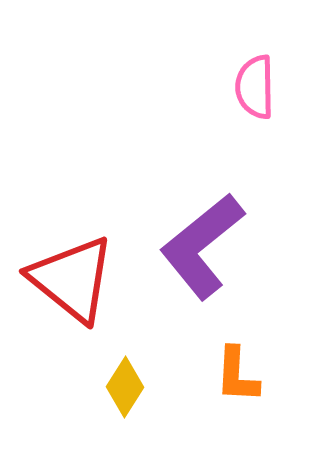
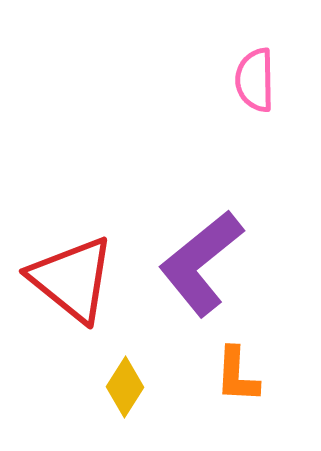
pink semicircle: moved 7 px up
purple L-shape: moved 1 px left, 17 px down
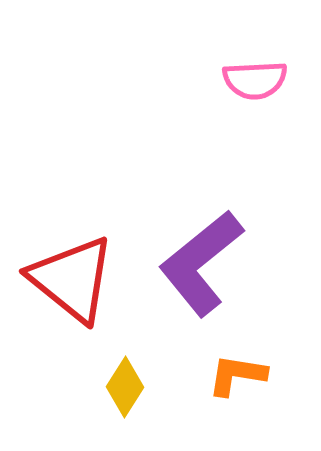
pink semicircle: rotated 92 degrees counterclockwise
orange L-shape: rotated 96 degrees clockwise
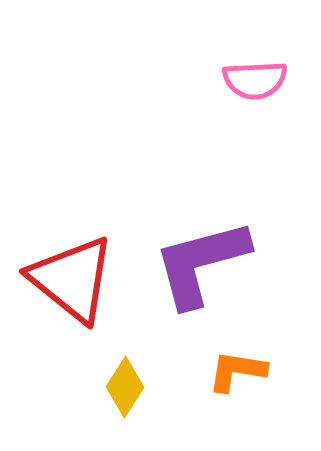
purple L-shape: rotated 24 degrees clockwise
orange L-shape: moved 4 px up
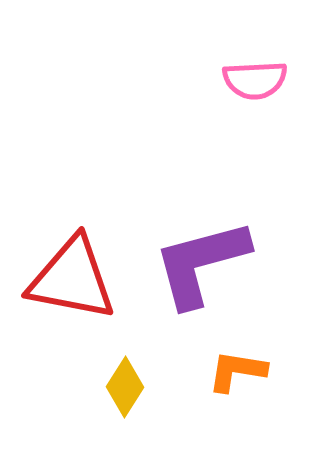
red triangle: rotated 28 degrees counterclockwise
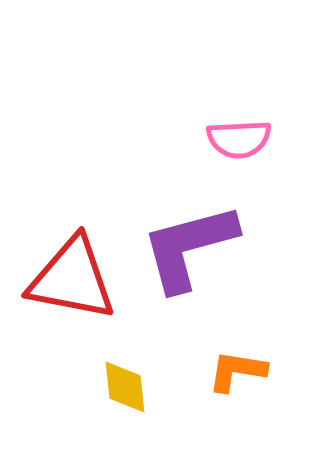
pink semicircle: moved 16 px left, 59 px down
purple L-shape: moved 12 px left, 16 px up
yellow diamond: rotated 38 degrees counterclockwise
